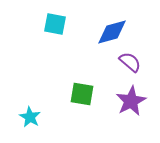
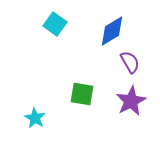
cyan square: rotated 25 degrees clockwise
blue diamond: moved 1 px up; rotated 16 degrees counterclockwise
purple semicircle: rotated 20 degrees clockwise
cyan star: moved 5 px right, 1 px down
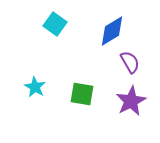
cyan star: moved 31 px up
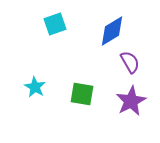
cyan square: rotated 35 degrees clockwise
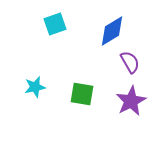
cyan star: rotated 30 degrees clockwise
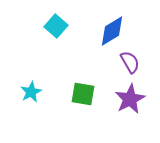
cyan square: moved 1 px right, 2 px down; rotated 30 degrees counterclockwise
cyan star: moved 4 px left, 5 px down; rotated 15 degrees counterclockwise
green square: moved 1 px right
purple star: moved 1 px left, 2 px up
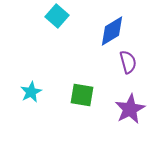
cyan square: moved 1 px right, 10 px up
purple semicircle: moved 2 px left; rotated 15 degrees clockwise
green square: moved 1 px left, 1 px down
purple star: moved 10 px down
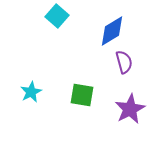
purple semicircle: moved 4 px left
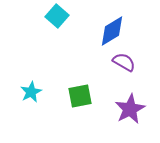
purple semicircle: rotated 45 degrees counterclockwise
green square: moved 2 px left, 1 px down; rotated 20 degrees counterclockwise
